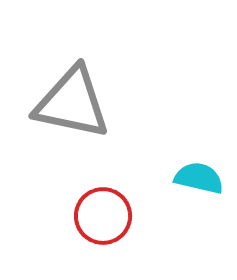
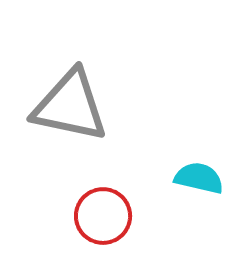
gray triangle: moved 2 px left, 3 px down
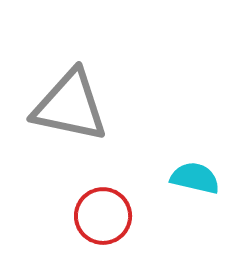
cyan semicircle: moved 4 px left
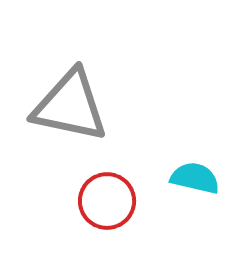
red circle: moved 4 px right, 15 px up
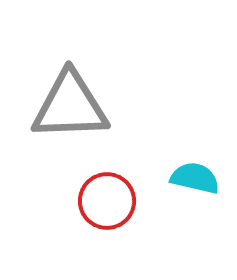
gray triangle: rotated 14 degrees counterclockwise
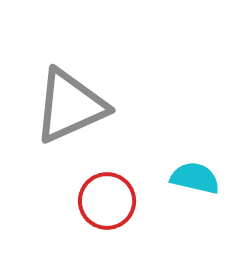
gray triangle: rotated 22 degrees counterclockwise
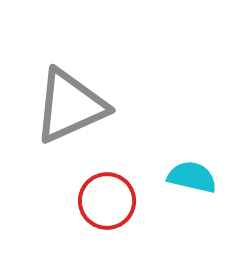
cyan semicircle: moved 3 px left, 1 px up
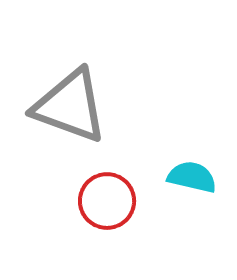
gray triangle: rotated 44 degrees clockwise
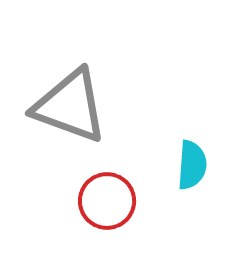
cyan semicircle: moved 12 px up; rotated 81 degrees clockwise
